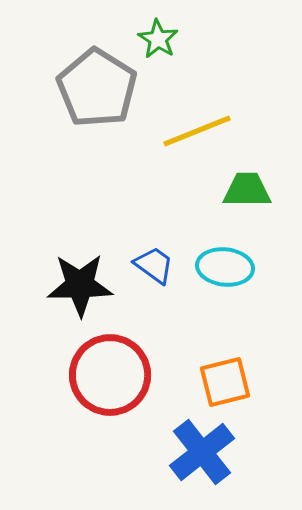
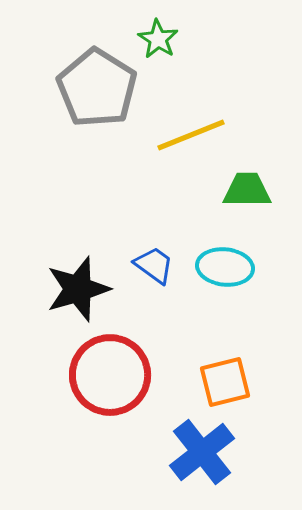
yellow line: moved 6 px left, 4 px down
black star: moved 2 px left, 4 px down; rotated 16 degrees counterclockwise
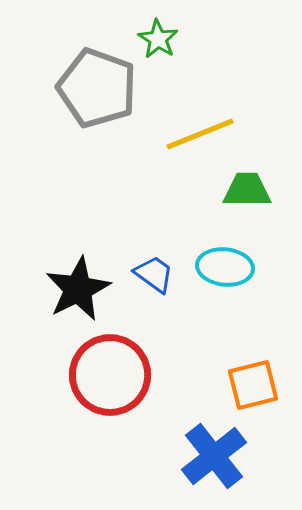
gray pentagon: rotated 12 degrees counterclockwise
yellow line: moved 9 px right, 1 px up
blue trapezoid: moved 9 px down
black star: rotated 10 degrees counterclockwise
orange square: moved 28 px right, 3 px down
blue cross: moved 12 px right, 4 px down
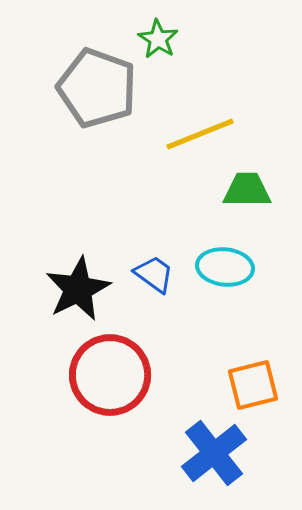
blue cross: moved 3 px up
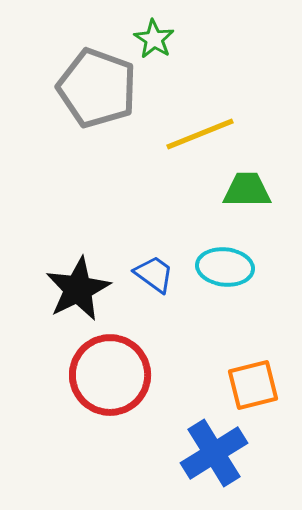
green star: moved 4 px left
blue cross: rotated 6 degrees clockwise
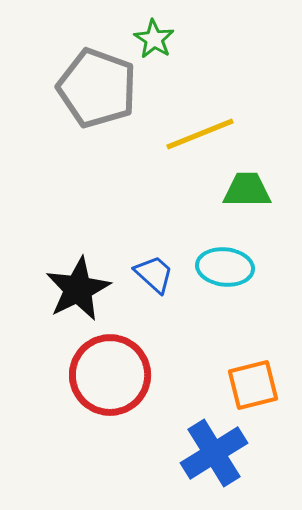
blue trapezoid: rotated 6 degrees clockwise
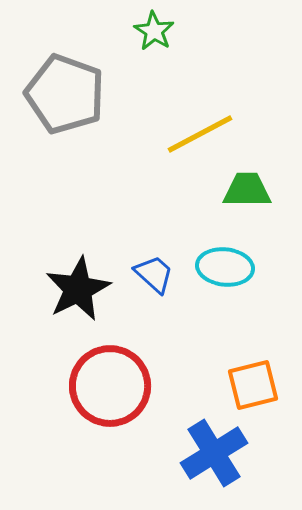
green star: moved 8 px up
gray pentagon: moved 32 px left, 6 px down
yellow line: rotated 6 degrees counterclockwise
red circle: moved 11 px down
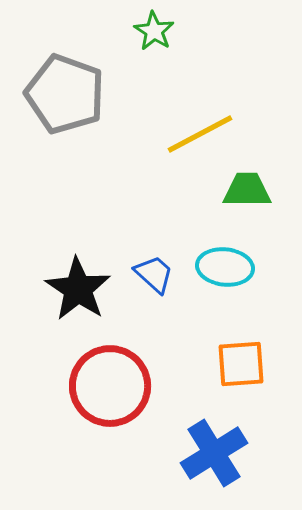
black star: rotated 12 degrees counterclockwise
orange square: moved 12 px left, 21 px up; rotated 10 degrees clockwise
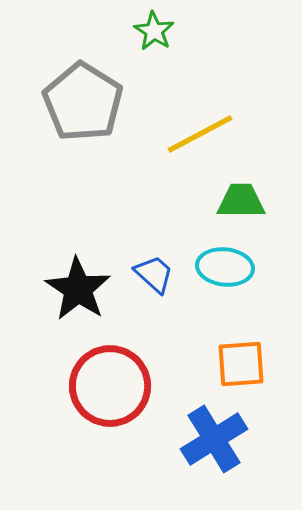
gray pentagon: moved 18 px right, 8 px down; rotated 12 degrees clockwise
green trapezoid: moved 6 px left, 11 px down
blue cross: moved 14 px up
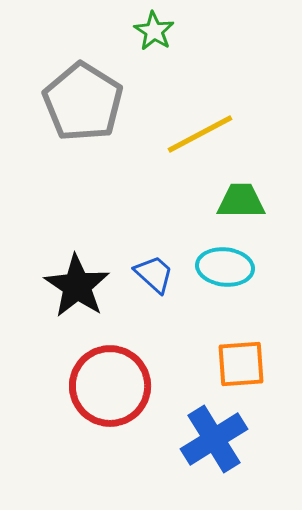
black star: moved 1 px left, 3 px up
